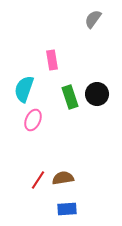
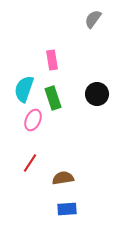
green rectangle: moved 17 px left, 1 px down
red line: moved 8 px left, 17 px up
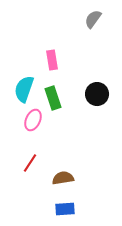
blue rectangle: moved 2 px left
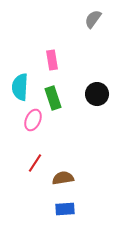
cyan semicircle: moved 4 px left, 2 px up; rotated 16 degrees counterclockwise
red line: moved 5 px right
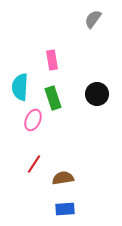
red line: moved 1 px left, 1 px down
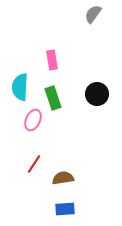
gray semicircle: moved 5 px up
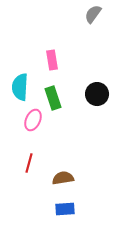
red line: moved 5 px left, 1 px up; rotated 18 degrees counterclockwise
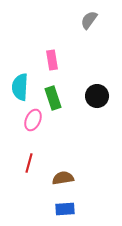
gray semicircle: moved 4 px left, 6 px down
black circle: moved 2 px down
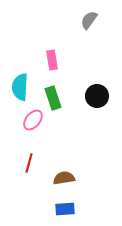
pink ellipse: rotated 15 degrees clockwise
brown semicircle: moved 1 px right
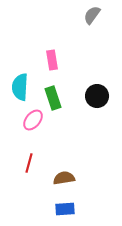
gray semicircle: moved 3 px right, 5 px up
